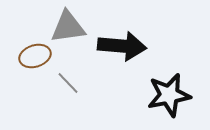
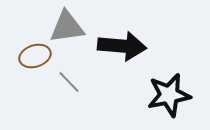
gray triangle: moved 1 px left
gray line: moved 1 px right, 1 px up
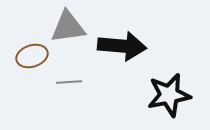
gray triangle: moved 1 px right
brown ellipse: moved 3 px left
gray line: rotated 50 degrees counterclockwise
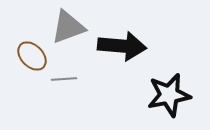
gray triangle: rotated 12 degrees counterclockwise
brown ellipse: rotated 64 degrees clockwise
gray line: moved 5 px left, 3 px up
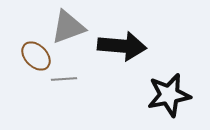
brown ellipse: moved 4 px right
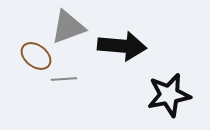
brown ellipse: rotated 8 degrees counterclockwise
